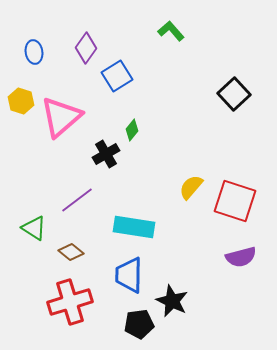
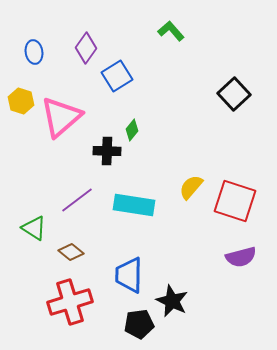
black cross: moved 1 px right, 3 px up; rotated 32 degrees clockwise
cyan rectangle: moved 22 px up
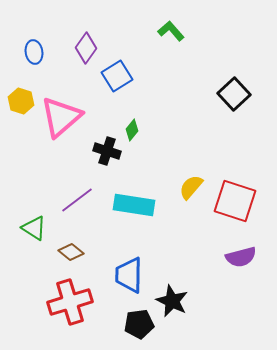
black cross: rotated 16 degrees clockwise
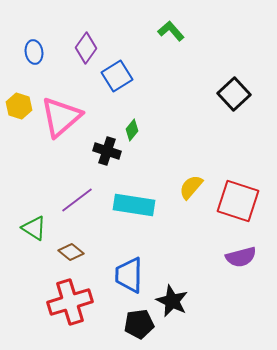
yellow hexagon: moved 2 px left, 5 px down
red square: moved 3 px right
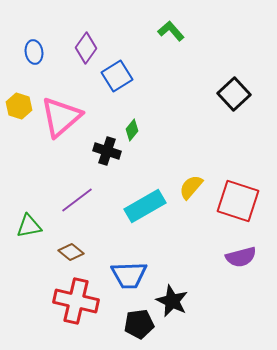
cyan rectangle: moved 11 px right, 1 px down; rotated 39 degrees counterclockwise
green triangle: moved 5 px left, 2 px up; rotated 44 degrees counterclockwise
blue trapezoid: rotated 93 degrees counterclockwise
red cross: moved 6 px right, 1 px up; rotated 30 degrees clockwise
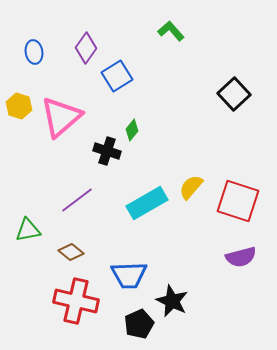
cyan rectangle: moved 2 px right, 3 px up
green triangle: moved 1 px left, 4 px down
black pentagon: rotated 16 degrees counterclockwise
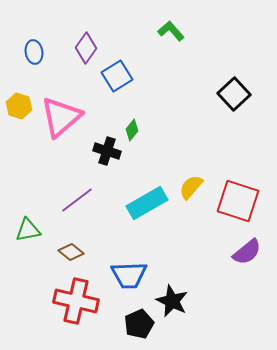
purple semicircle: moved 6 px right, 5 px up; rotated 24 degrees counterclockwise
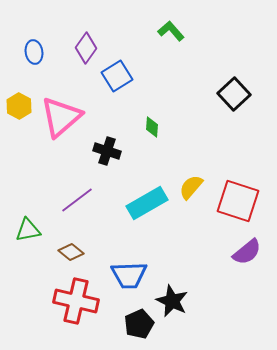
yellow hexagon: rotated 10 degrees clockwise
green diamond: moved 20 px right, 3 px up; rotated 35 degrees counterclockwise
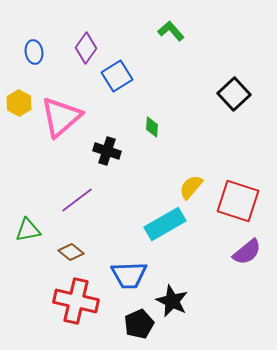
yellow hexagon: moved 3 px up
cyan rectangle: moved 18 px right, 21 px down
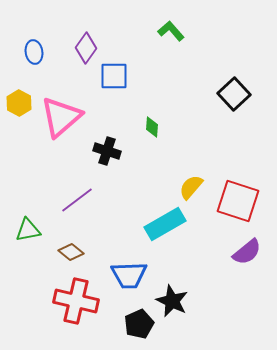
blue square: moved 3 px left; rotated 32 degrees clockwise
